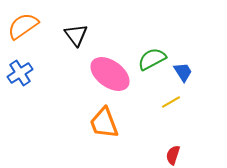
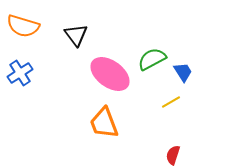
orange semicircle: rotated 128 degrees counterclockwise
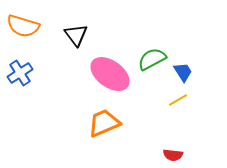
yellow line: moved 7 px right, 2 px up
orange trapezoid: rotated 88 degrees clockwise
red semicircle: rotated 102 degrees counterclockwise
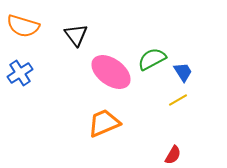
pink ellipse: moved 1 px right, 2 px up
red semicircle: rotated 66 degrees counterclockwise
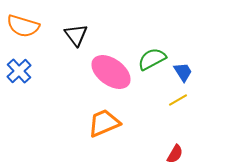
blue cross: moved 1 px left, 2 px up; rotated 10 degrees counterclockwise
red semicircle: moved 2 px right, 1 px up
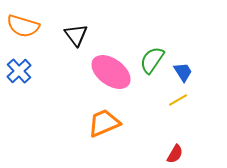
green semicircle: moved 1 px down; rotated 28 degrees counterclockwise
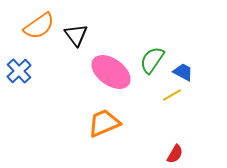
orange semicircle: moved 16 px right; rotated 52 degrees counterclockwise
blue trapezoid: rotated 30 degrees counterclockwise
yellow line: moved 6 px left, 5 px up
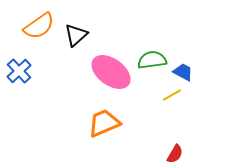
black triangle: rotated 25 degrees clockwise
green semicircle: rotated 48 degrees clockwise
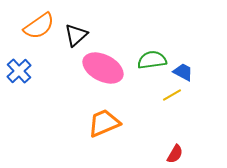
pink ellipse: moved 8 px left, 4 px up; rotated 9 degrees counterclockwise
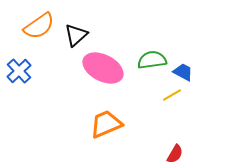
orange trapezoid: moved 2 px right, 1 px down
